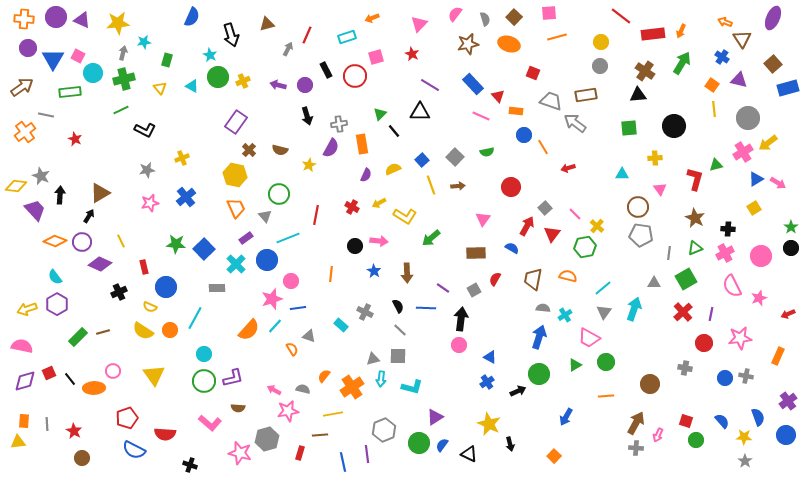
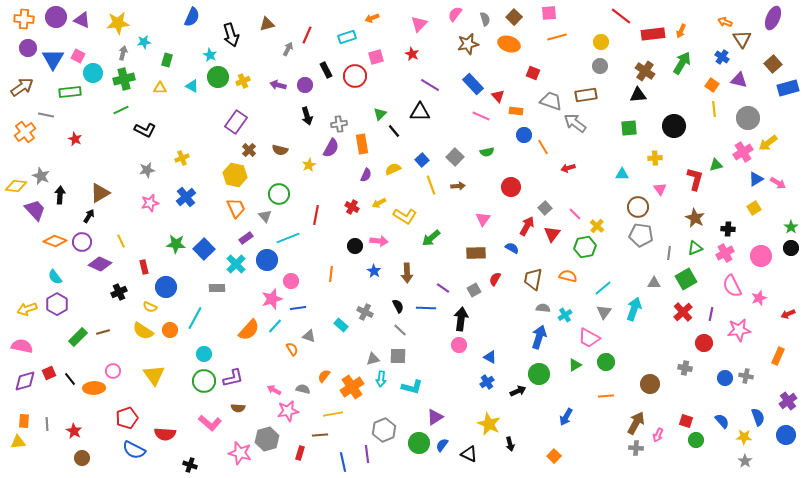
yellow triangle at (160, 88): rotated 48 degrees counterclockwise
pink star at (740, 338): moved 1 px left, 8 px up
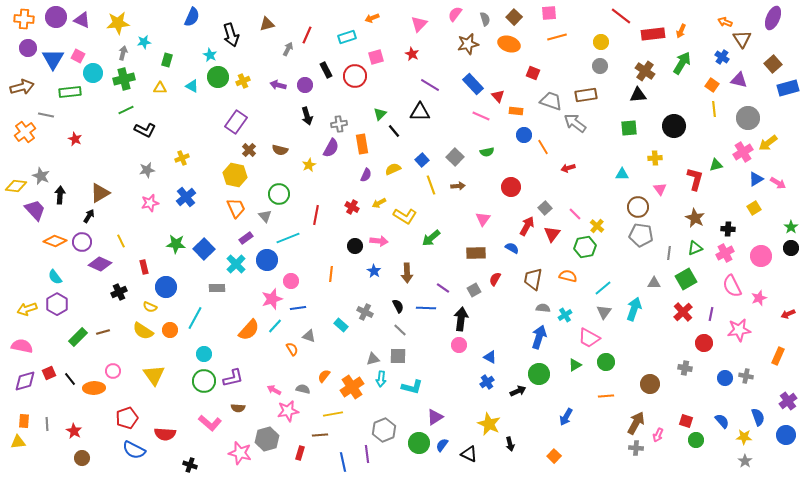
brown arrow at (22, 87): rotated 20 degrees clockwise
green line at (121, 110): moved 5 px right
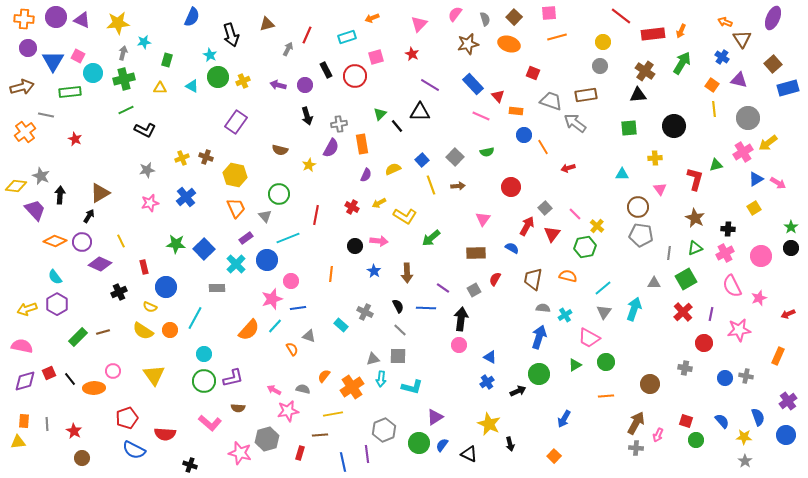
yellow circle at (601, 42): moved 2 px right
blue triangle at (53, 59): moved 2 px down
black line at (394, 131): moved 3 px right, 5 px up
brown cross at (249, 150): moved 43 px left, 7 px down; rotated 24 degrees counterclockwise
blue arrow at (566, 417): moved 2 px left, 2 px down
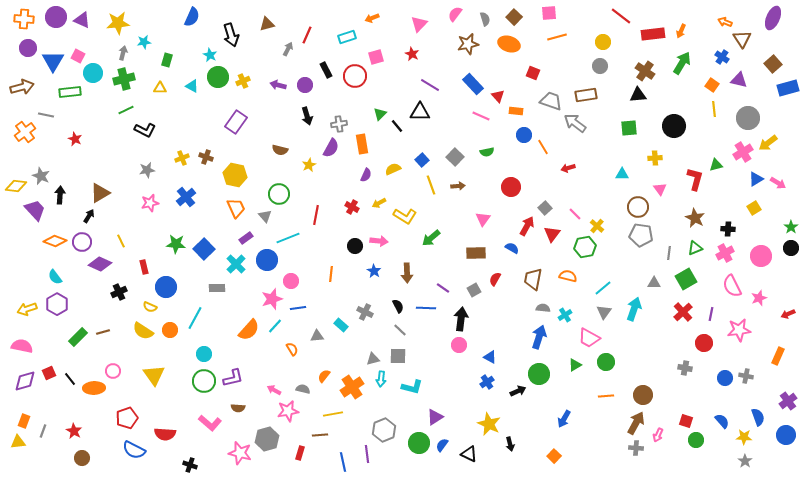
gray triangle at (309, 336): moved 8 px right; rotated 24 degrees counterclockwise
brown circle at (650, 384): moved 7 px left, 11 px down
orange rectangle at (24, 421): rotated 16 degrees clockwise
gray line at (47, 424): moved 4 px left, 7 px down; rotated 24 degrees clockwise
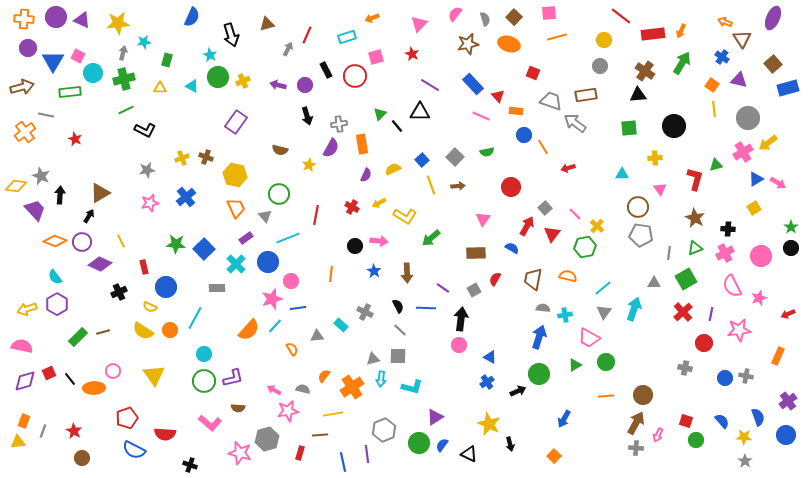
yellow circle at (603, 42): moved 1 px right, 2 px up
blue circle at (267, 260): moved 1 px right, 2 px down
cyan cross at (565, 315): rotated 24 degrees clockwise
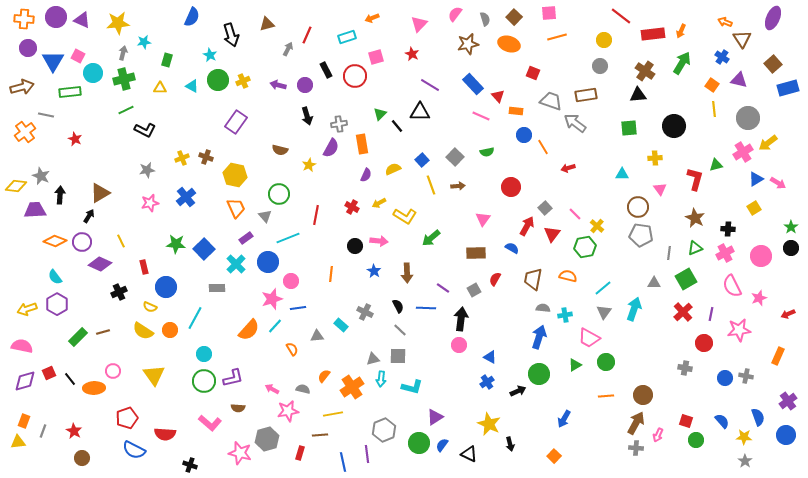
green circle at (218, 77): moved 3 px down
purple trapezoid at (35, 210): rotated 50 degrees counterclockwise
pink arrow at (274, 390): moved 2 px left, 1 px up
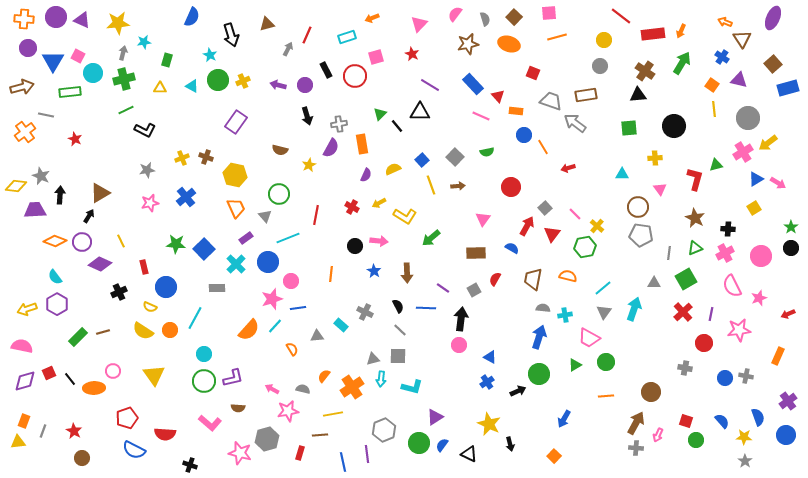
brown circle at (643, 395): moved 8 px right, 3 px up
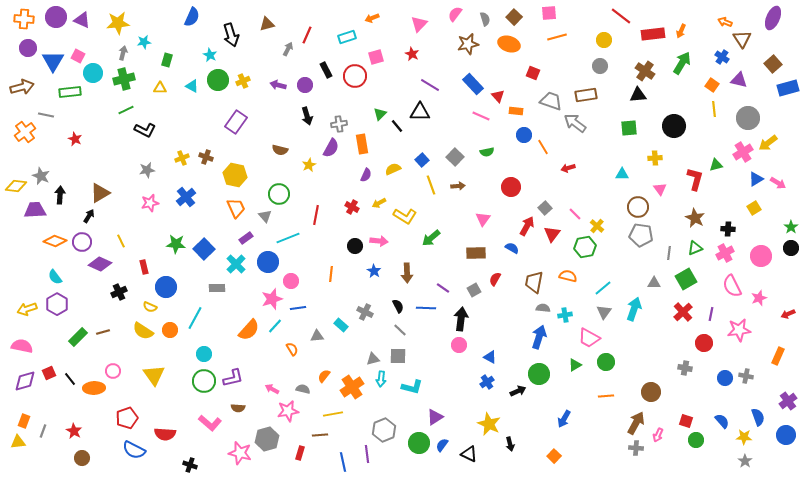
brown trapezoid at (533, 279): moved 1 px right, 3 px down
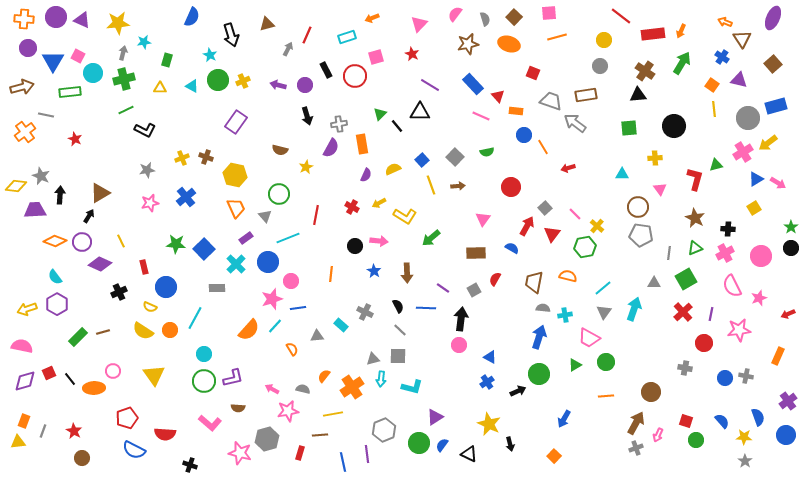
blue rectangle at (788, 88): moved 12 px left, 18 px down
yellow star at (309, 165): moved 3 px left, 2 px down
gray cross at (636, 448): rotated 24 degrees counterclockwise
